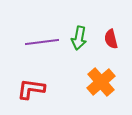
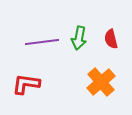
red L-shape: moved 5 px left, 5 px up
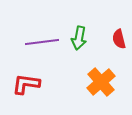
red semicircle: moved 8 px right
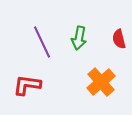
purple line: rotated 72 degrees clockwise
red L-shape: moved 1 px right, 1 px down
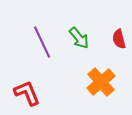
green arrow: rotated 50 degrees counterclockwise
red L-shape: moved 8 px down; rotated 60 degrees clockwise
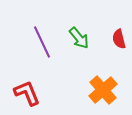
orange cross: moved 2 px right, 8 px down
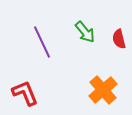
green arrow: moved 6 px right, 6 px up
red L-shape: moved 2 px left
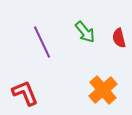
red semicircle: moved 1 px up
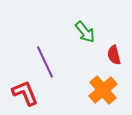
red semicircle: moved 5 px left, 17 px down
purple line: moved 3 px right, 20 px down
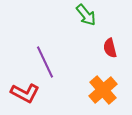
green arrow: moved 1 px right, 17 px up
red semicircle: moved 4 px left, 7 px up
red L-shape: rotated 140 degrees clockwise
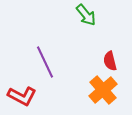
red semicircle: moved 13 px down
red L-shape: moved 3 px left, 3 px down
